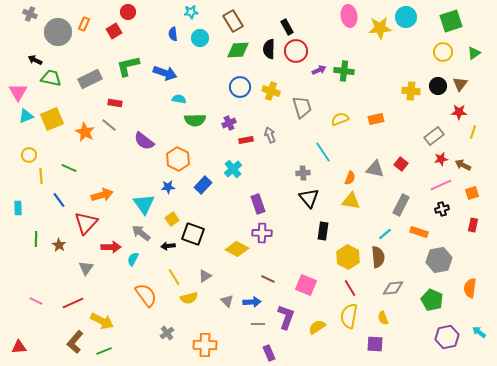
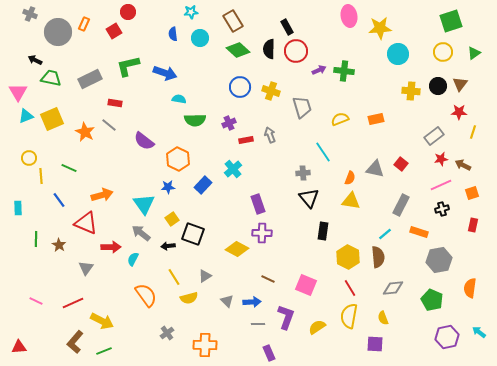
cyan circle at (406, 17): moved 8 px left, 37 px down
green diamond at (238, 50): rotated 45 degrees clockwise
yellow circle at (29, 155): moved 3 px down
red triangle at (86, 223): rotated 50 degrees counterclockwise
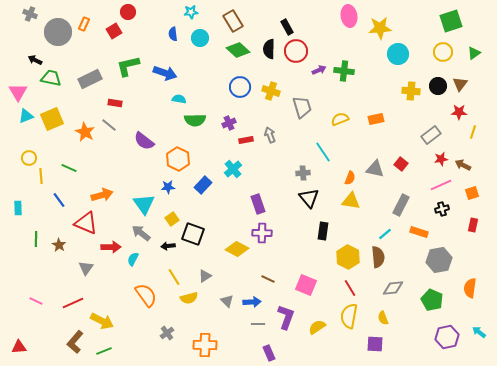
gray rectangle at (434, 136): moved 3 px left, 1 px up
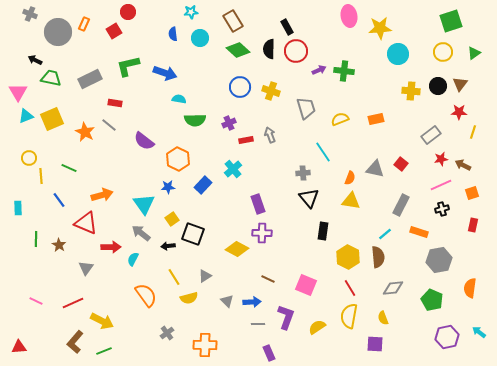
gray trapezoid at (302, 107): moved 4 px right, 1 px down
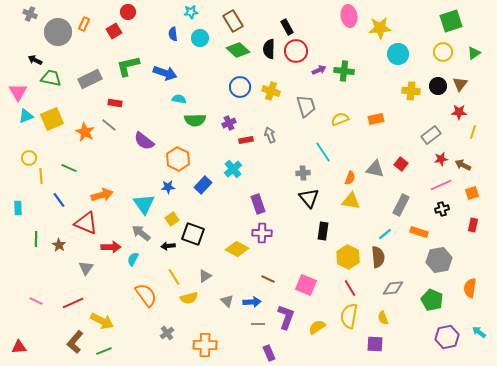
gray trapezoid at (306, 108): moved 2 px up
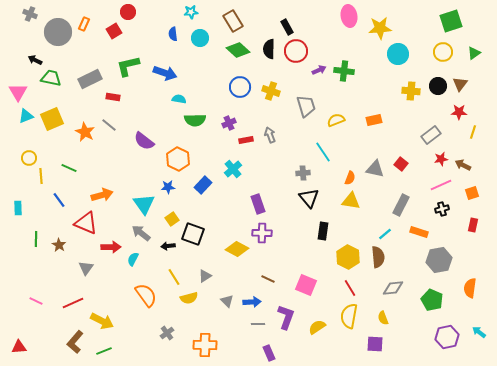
red rectangle at (115, 103): moved 2 px left, 6 px up
yellow semicircle at (340, 119): moved 4 px left, 1 px down
orange rectangle at (376, 119): moved 2 px left, 1 px down
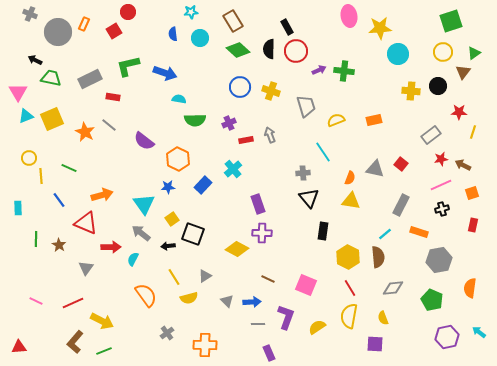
brown triangle at (460, 84): moved 3 px right, 12 px up
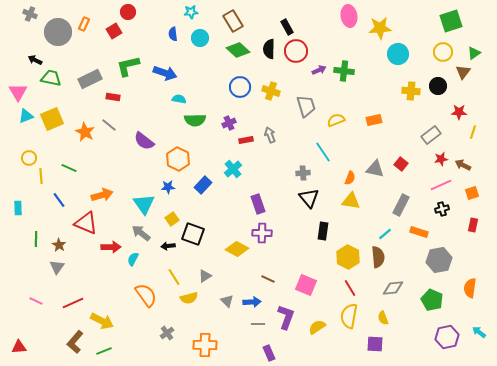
gray triangle at (86, 268): moved 29 px left, 1 px up
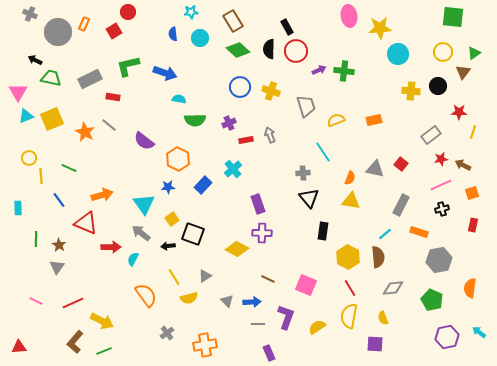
green square at (451, 21): moved 2 px right, 4 px up; rotated 25 degrees clockwise
orange cross at (205, 345): rotated 10 degrees counterclockwise
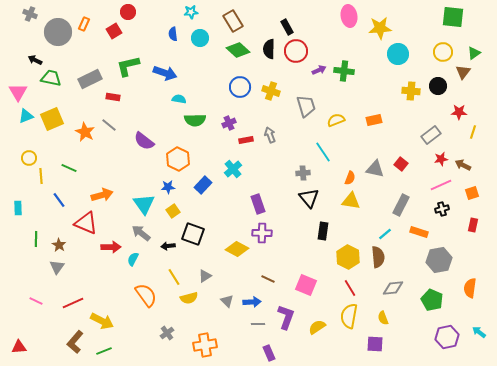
yellow square at (172, 219): moved 1 px right, 8 px up
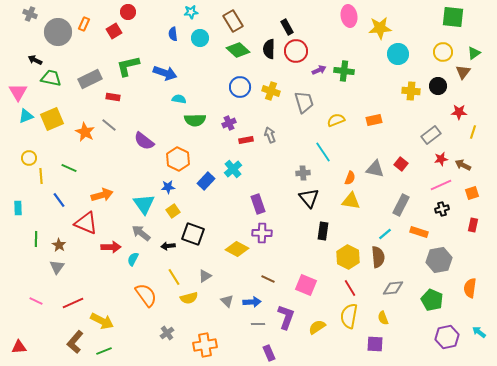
gray trapezoid at (306, 106): moved 2 px left, 4 px up
blue rectangle at (203, 185): moved 3 px right, 4 px up
